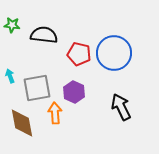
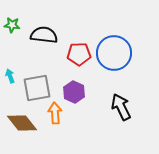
red pentagon: rotated 15 degrees counterclockwise
brown diamond: rotated 28 degrees counterclockwise
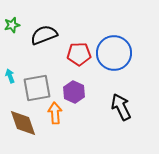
green star: rotated 21 degrees counterclockwise
black semicircle: rotated 28 degrees counterclockwise
brown diamond: moved 1 px right; rotated 20 degrees clockwise
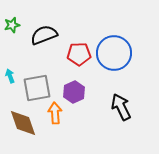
purple hexagon: rotated 10 degrees clockwise
